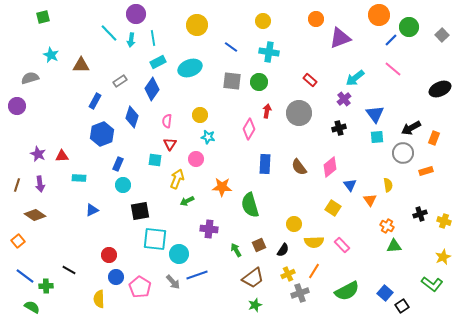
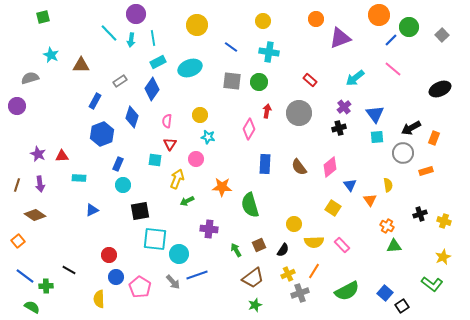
purple cross at (344, 99): moved 8 px down
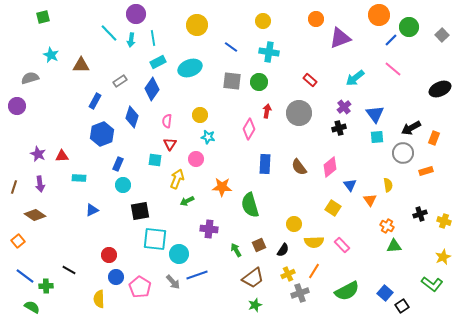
brown line at (17, 185): moved 3 px left, 2 px down
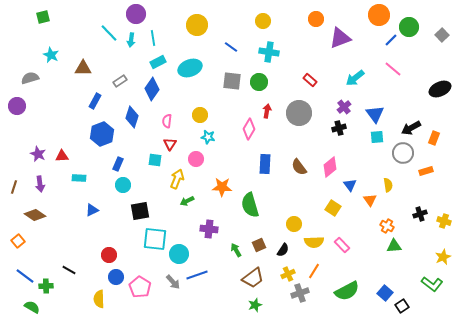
brown triangle at (81, 65): moved 2 px right, 3 px down
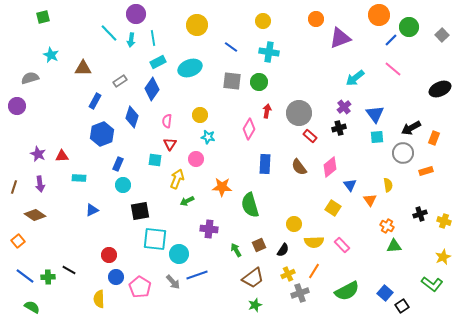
red rectangle at (310, 80): moved 56 px down
green cross at (46, 286): moved 2 px right, 9 px up
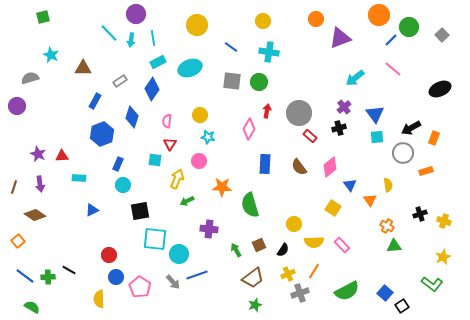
pink circle at (196, 159): moved 3 px right, 2 px down
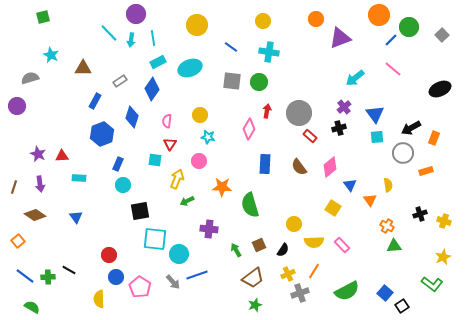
blue triangle at (92, 210): moved 16 px left, 7 px down; rotated 40 degrees counterclockwise
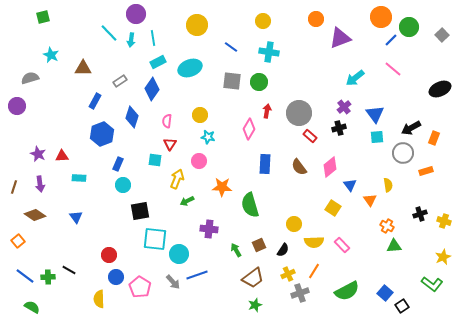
orange circle at (379, 15): moved 2 px right, 2 px down
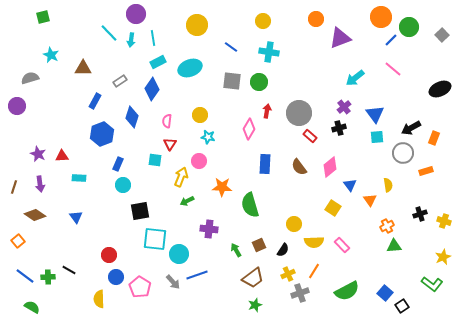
yellow arrow at (177, 179): moved 4 px right, 2 px up
orange cross at (387, 226): rotated 32 degrees clockwise
